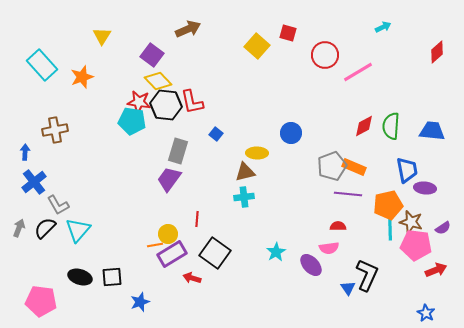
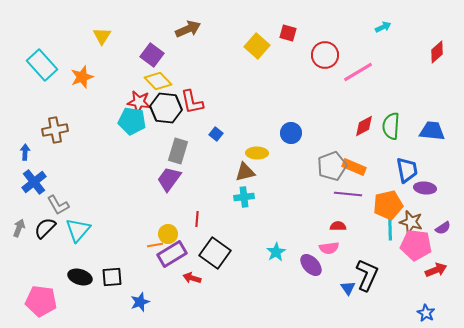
black hexagon at (166, 105): moved 3 px down
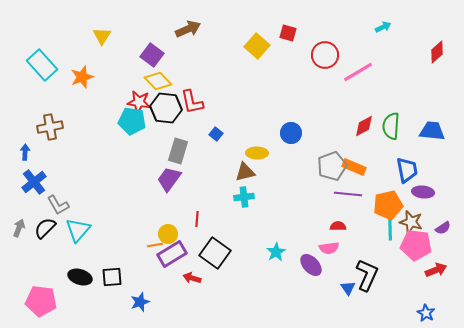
brown cross at (55, 130): moved 5 px left, 3 px up
purple ellipse at (425, 188): moved 2 px left, 4 px down
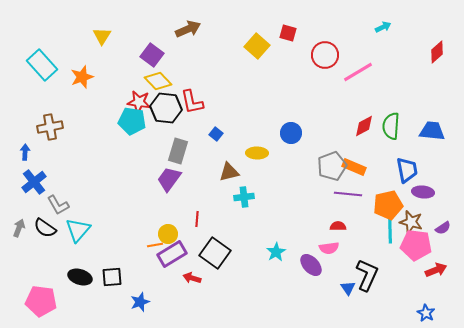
brown triangle at (245, 172): moved 16 px left
cyan line at (390, 226): moved 3 px down
black semicircle at (45, 228): rotated 100 degrees counterclockwise
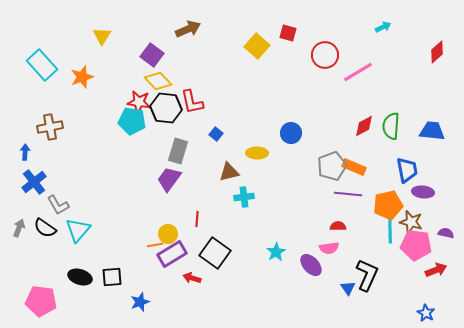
purple semicircle at (443, 228): moved 3 px right, 5 px down; rotated 133 degrees counterclockwise
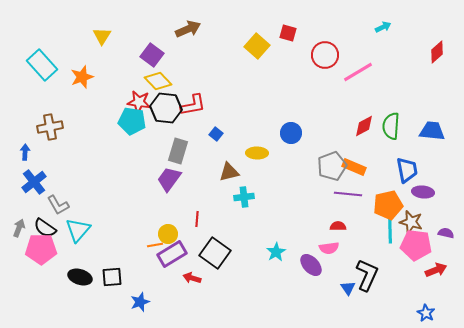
red L-shape at (192, 102): moved 1 px right, 3 px down; rotated 88 degrees counterclockwise
pink pentagon at (41, 301): moved 52 px up; rotated 8 degrees counterclockwise
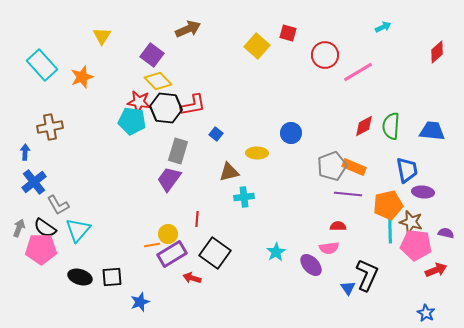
orange line at (155, 245): moved 3 px left
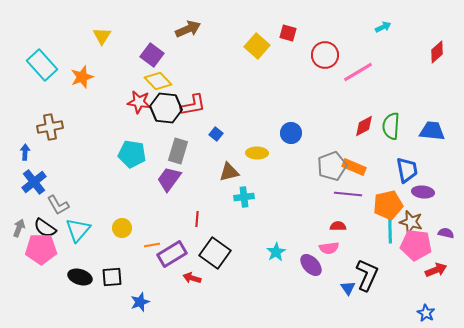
cyan pentagon at (132, 121): moved 33 px down
yellow circle at (168, 234): moved 46 px left, 6 px up
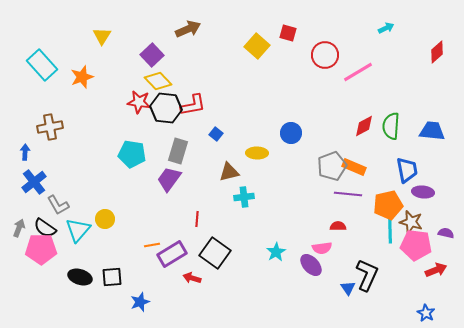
cyan arrow at (383, 27): moved 3 px right, 1 px down
purple square at (152, 55): rotated 10 degrees clockwise
yellow circle at (122, 228): moved 17 px left, 9 px up
pink semicircle at (329, 248): moved 7 px left
